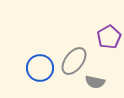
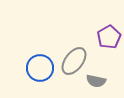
gray semicircle: moved 1 px right, 1 px up
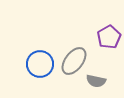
blue circle: moved 4 px up
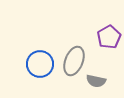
gray ellipse: rotated 16 degrees counterclockwise
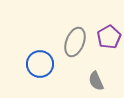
gray ellipse: moved 1 px right, 19 px up
gray semicircle: rotated 54 degrees clockwise
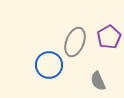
blue circle: moved 9 px right, 1 px down
gray semicircle: moved 2 px right
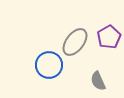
gray ellipse: rotated 16 degrees clockwise
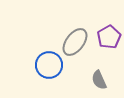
gray semicircle: moved 1 px right, 1 px up
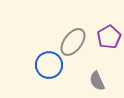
gray ellipse: moved 2 px left
gray semicircle: moved 2 px left, 1 px down
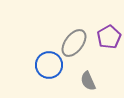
gray ellipse: moved 1 px right, 1 px down
gray semicircle: moved 9 px left
